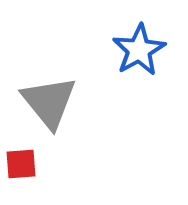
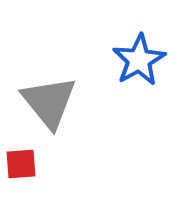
blue star: moved 10 px down
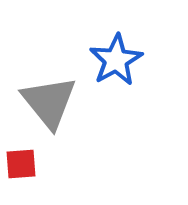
blue star: moved 23 px left
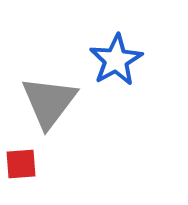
gray triangle: rotated 16 degrees clockwise
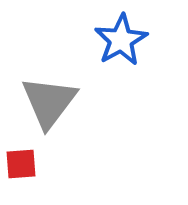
blue star: moved 5 px right, 20 px up
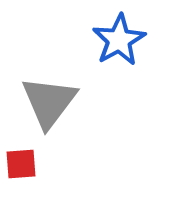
blue star: moved 2 px left
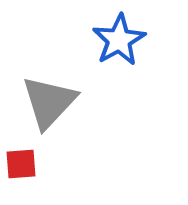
gray triangle: rotated 6 degrees clockwise
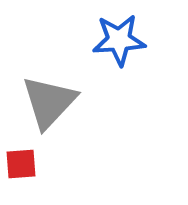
blue star: rotated 26 degrees clockwise
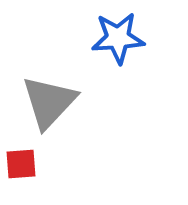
blue star: moved 1 px left, 2 px up
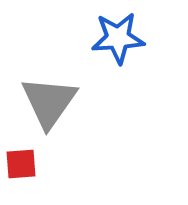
gray triangle: rotated 8 degrees counterclockwise
